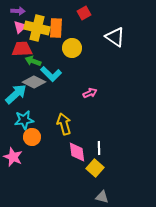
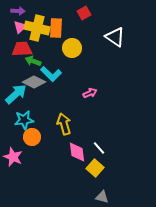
white line: rotated 40 degrees counterclockwise
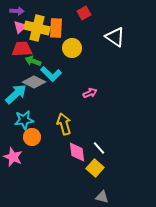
purple arrow: moved 1 px left
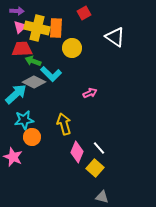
pink diamond: rotated 30 degrees clockwise
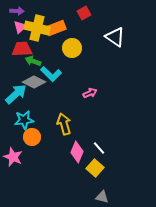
orange rectangle: rotated 66 degrees clockwise
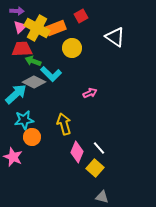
red square: moved 3 px left, 3 px down
yellow cross: rotated 15 degrees clockwise
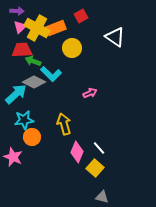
red trapezoid: moved 1 px down
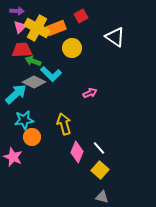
yellow square: moved 5 px right, 2 px down
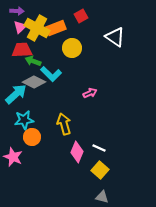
white line: rotated 24 degrees counterclockwise
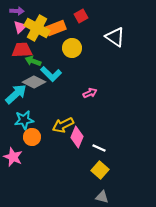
yellow arrow: moved 1 px left, 1 px down; rotated 100 degrees counterclockwise
pink diamond: moved 15 px up
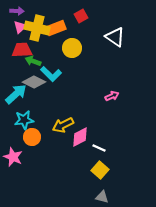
yellow cross: rotated 15 degrees counterclockwise
pink arrow: moved 22 px right, 3 px down
pink diamond: moved 3 px right; rotated 40 degrees clockwise
